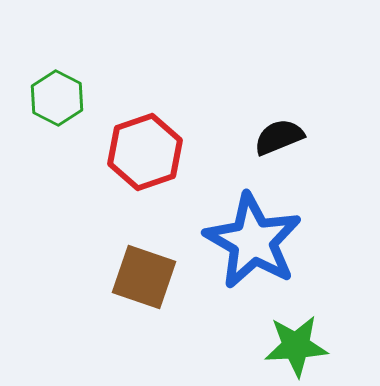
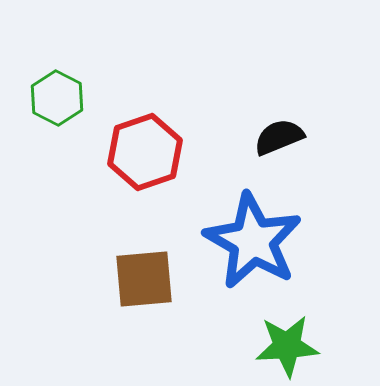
brown square: moved 2 px down; rotated 24 degrees counterclockwise
green star: moved 9 px left
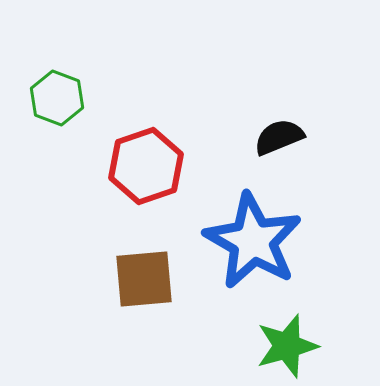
green hexagon: rotated 6 degrees counterclockwise
red hexagon: moved 1 px right, 14 px down
green star: rotated 12 degrees counterclockwise
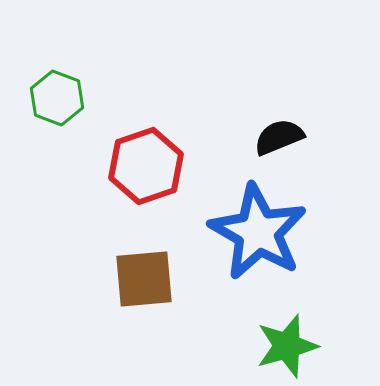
blue star: moved 5 px right, 9 px up
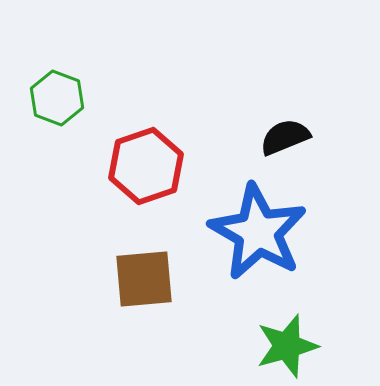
black semicircle: moved 6 px right
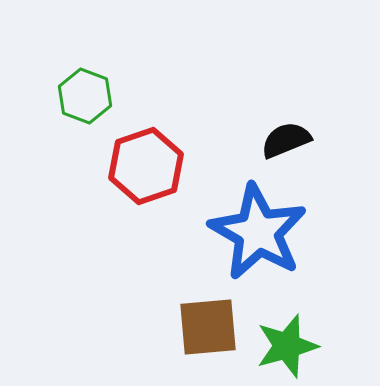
green hexagon: moved 28 px right, 2 px up
black semicircle: moved 1 px right, 3 px down
brown square: moved 64 px right, 48 px down
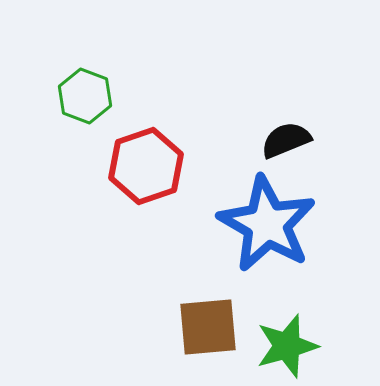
blue star: moved 9 px right, 8 px up
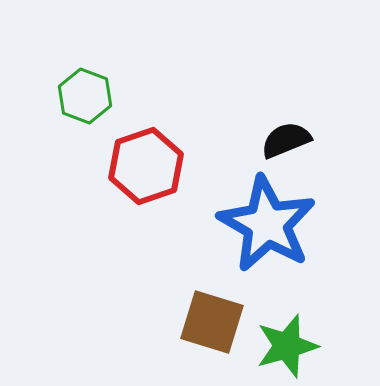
brown square: moved 4 px right, 5 px up; rotated 22 degrees clockwise
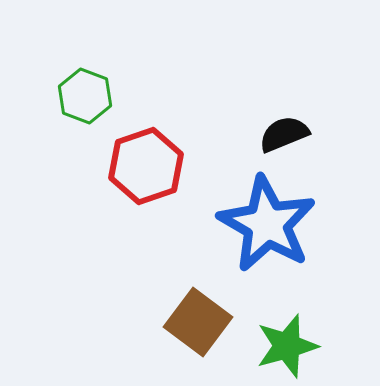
black semicircle: moved 2 px left, 6 px up
brown square: moved 14 px left; rotated 20 degrees clockwise
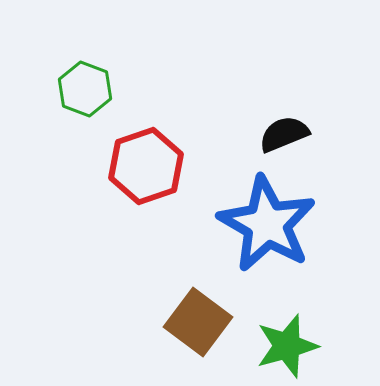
green hexagon: moved 7 px up
